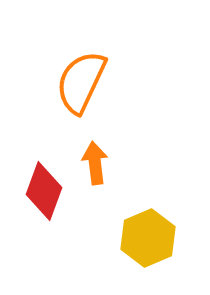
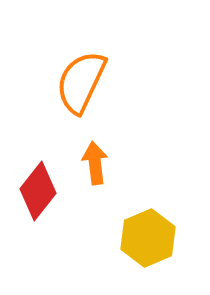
red diamond: moved 6 px left; rotated 18 degrees clockwise
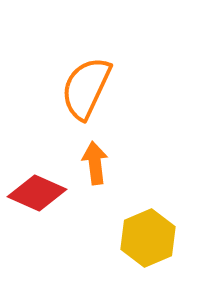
orange semicircle: moved 5 px right, 6 px down
red diamond: moved 1 px left, 2 px down; rotated 76 degrees clockwise
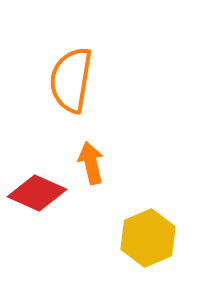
orange semicircle: moved 15 px left, 8 px up; rotated 16 degrees counterclockwise
orange arrow: moved 4 px left; rotated 6 degrees counterclockwise
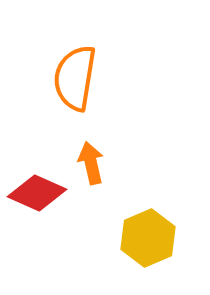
orange semicircle: moved 4 px right, 2 px up
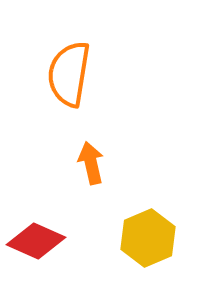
orange semicircle: moved 6 px left, 4 px up
red diamond: moved 1 px left, 48 px down
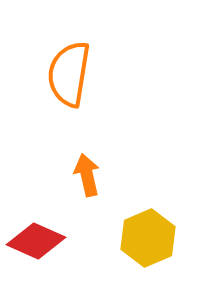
orange arrow: moved 4 px left, 12 px down
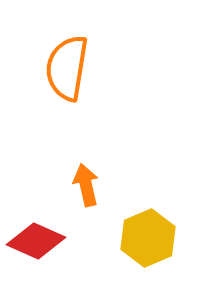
orange semicircle: moved 2 px left, 6 px up
orange arrow: moved 1 px left, 10 px down
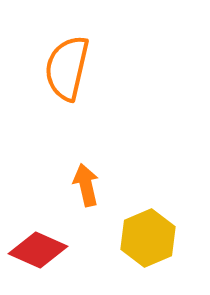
orange semicircle: rotated 4 degrees clockwise
red diamond: moved 2 px right, 9 px down
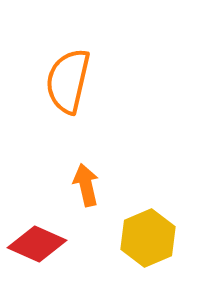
orange semicircle: moved 1 px right, 13 px down
red diamond: moved 1 px left, 6 px up
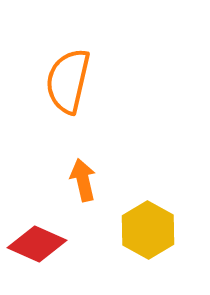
orange arrow: moved 3 px left, 5 px up
yellow hexagon: moved 8 px up; rotated 8 degrees counterclockwise
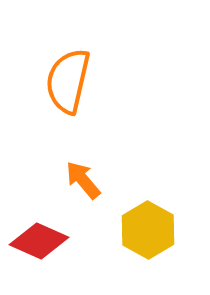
orange arrow: rotated 27 degrees counterclockwise
red diamond: moved 2 px right, 3 px up
